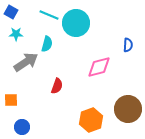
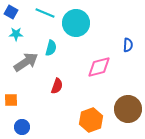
cyan line: moved 4 px left, 2 px up
cyan semicircle: moved 4 px right, 4 px down
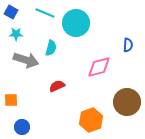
gray arrow: moved 2 px up; rotated 50 degrees clockwise
red semicircle: rotated 133 degrees counterclockwise
brown circle: moved 1 px left, 7 px up
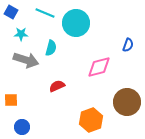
cyan star: moved 5 px right
blue semicircle: rotated 16 degrees clockwise
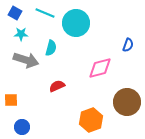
blue square: moved 4 px right, 1 px down
pink diamond: moved 1 px right, 1 px down
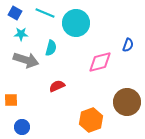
pink diamond: moved 6 px up
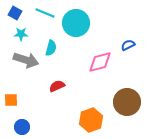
blue semicircle: rotated 136 degrees counterclockwise
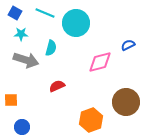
brown circle: moved 1 px left
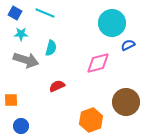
cyan circle: moved 36 px right
pink diamond: moved 2 px left, 1 px down
blue circle: moved 1 px left, 1 px up
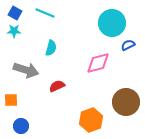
cyan star: moved 7 px left, 3 px up
gray arrow: moved 10 px down
